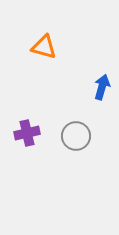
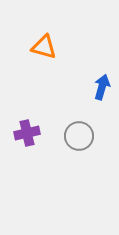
gray circle: moved 3 px right
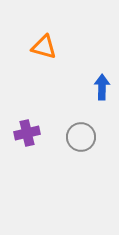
blue arrow: rotated 15 degrees counterclockwise
gray circle: moved 2 px right, 1 px down
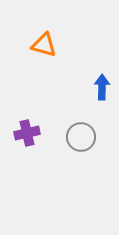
orange triangle: moved 2 px up
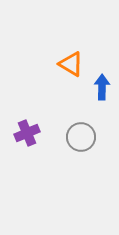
orange triangle: moved 27 px right, 19 px down; rotated 16 degrees clockwise
purple cross: rotated 10 degrees counterclockwise
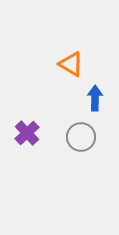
blue arrow: moved 7 px left, 11 px down
purple cross: rotated 20 degrees counterclockwise
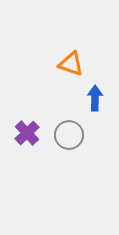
orange triangle: rotated 12 degrees counterclockwise
gray circle: moved 12 px left, 2 px up
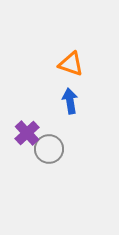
blue arrow: moved 25 px left, 3 px down; rotated 10 degrees counterclockwise
gray circle: moved 20 px left, 14 px down
